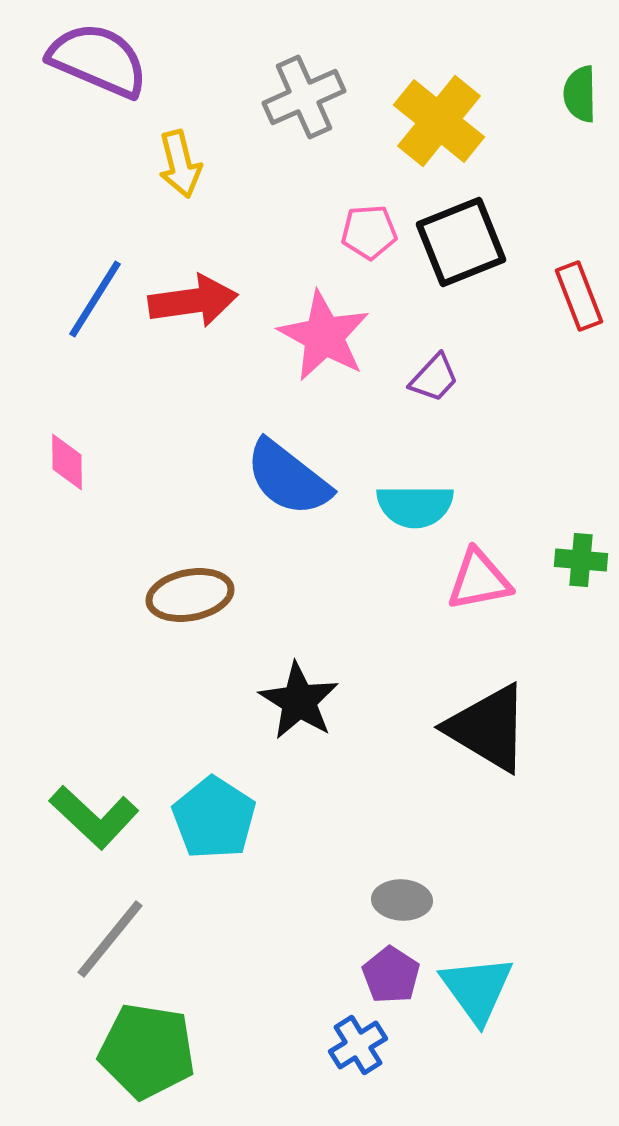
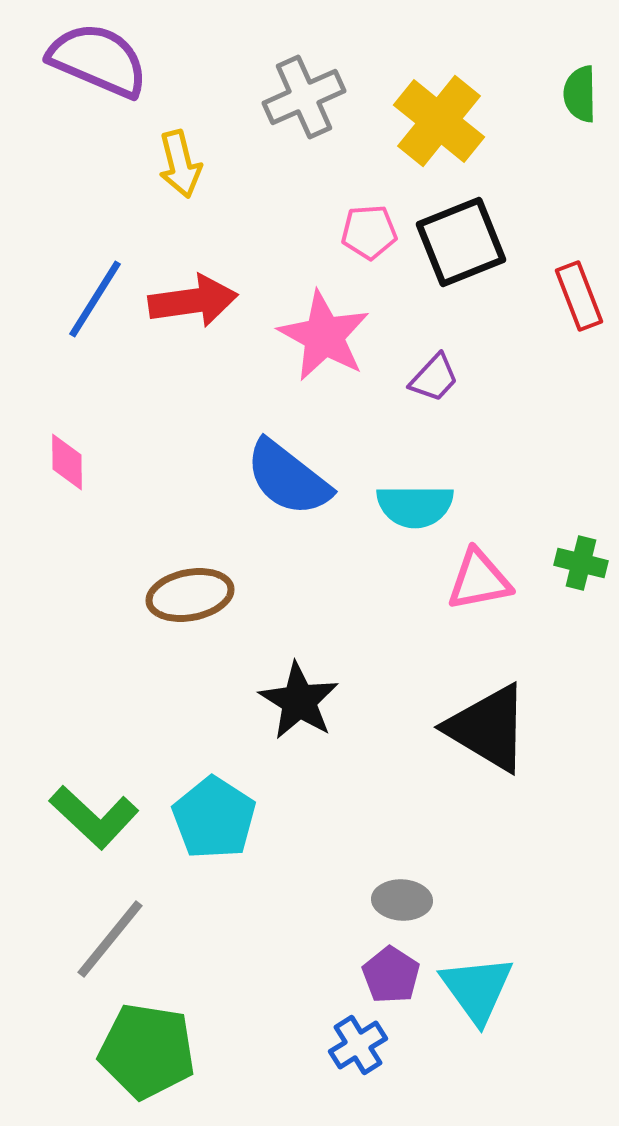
green cross: moved 3 px down; rotated 9 degrees clockwise
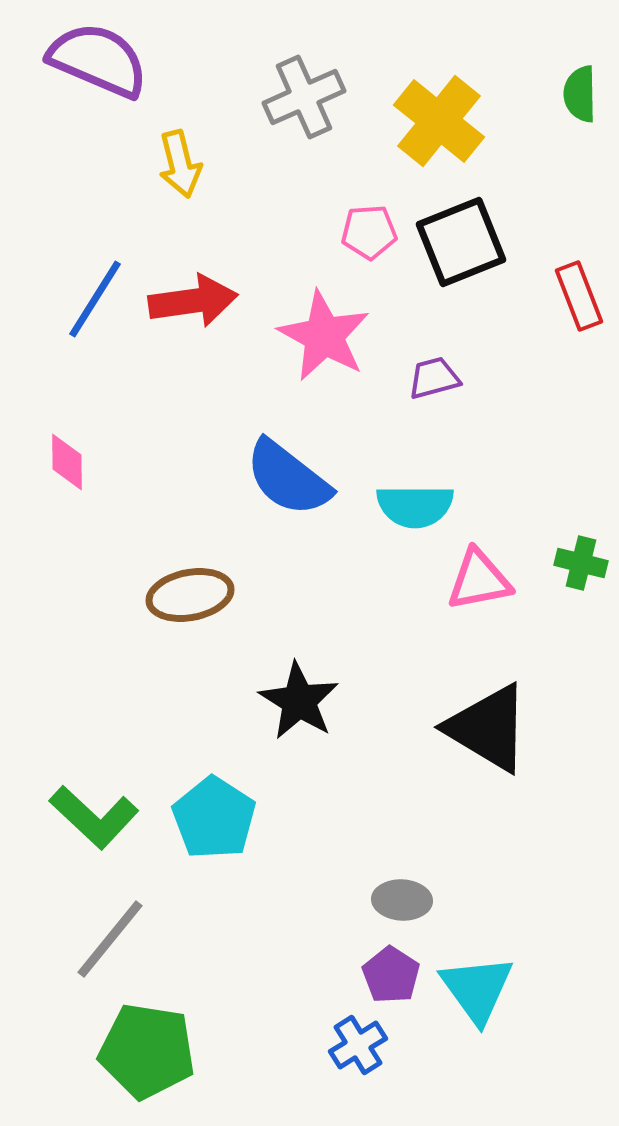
purple trapezoid: rotated 148 degrees counterclockwise
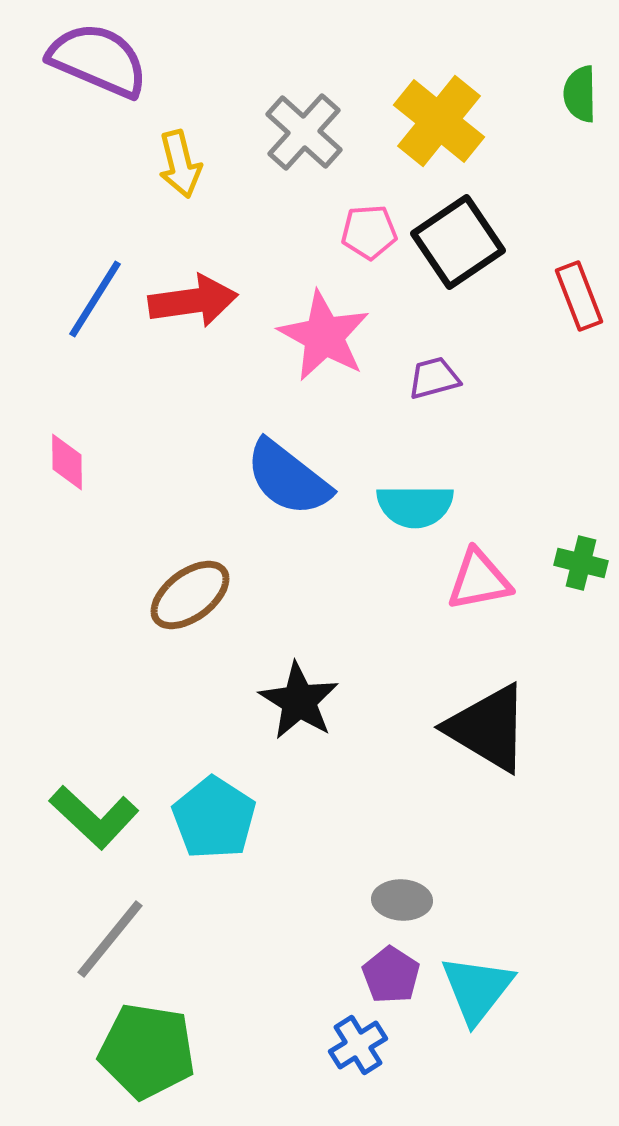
gray cross: moved 35 px down; rotated 24 degrees counterclockwise
black square: moved 3 px left; rotated 12 degrees counterclockwise
brown ellipse: rotated 26 degrees counterclockwise
cyan triangle: rotated 14 degrees clockwise
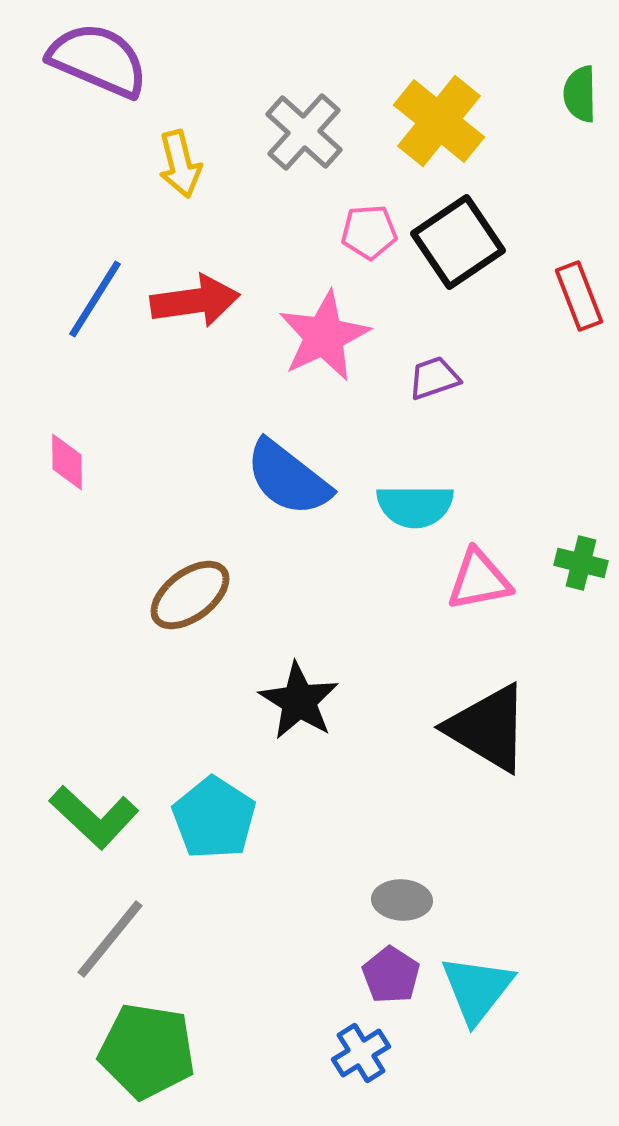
red arrow: moved 2 px right
pink star: rotated 18 degrees clockwise
purple trapezoid: rotated 4 degrees counterclockwise
blue cross: moved 3 px right, 8 px down
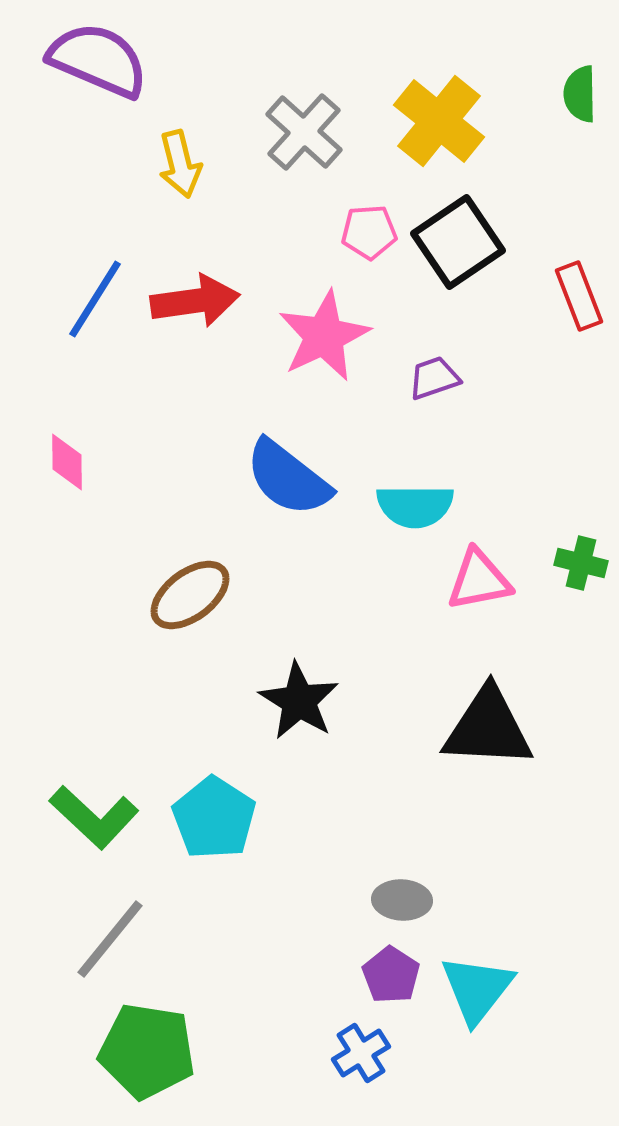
black triangle: rotated 28 degrees counterclockwise
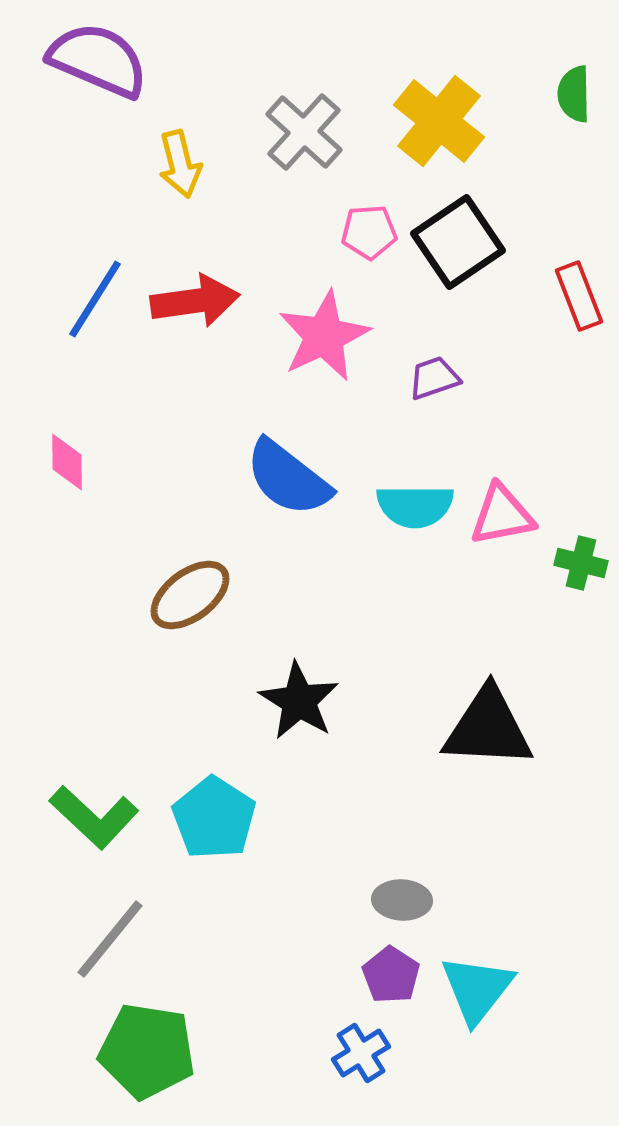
green semicircle: moved 6 px left
pink triangle: moved 23 px right, 65 px up
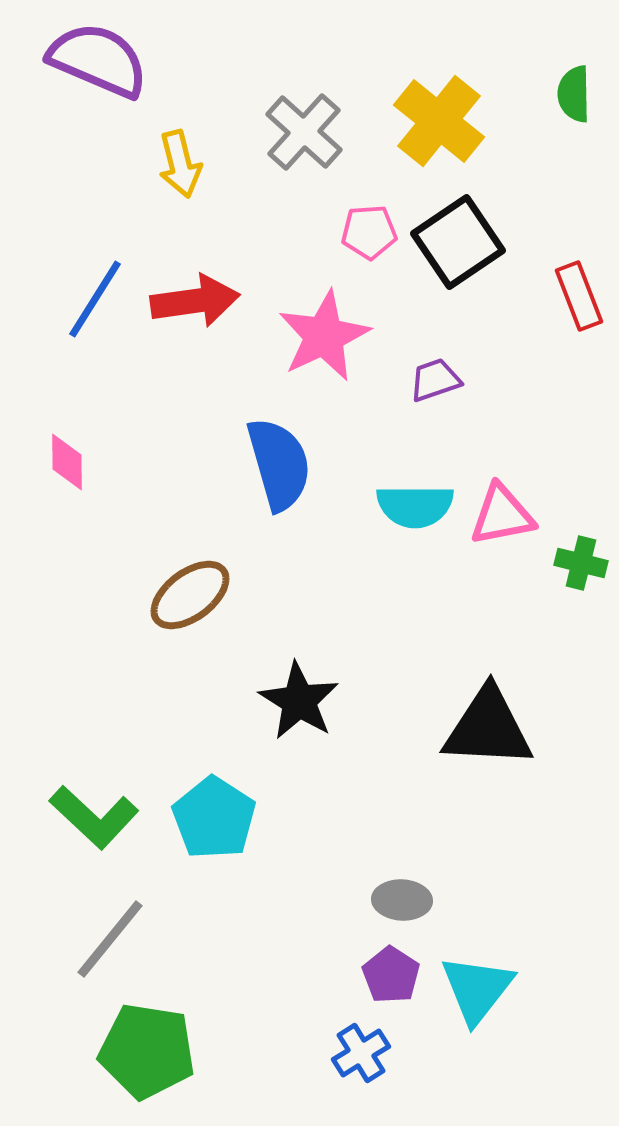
purple trapezoid: moved 1 px right, 2 px down
blue semicircle: moved 9 px left, 14 px up; rotated 144 degrees counterclockwise
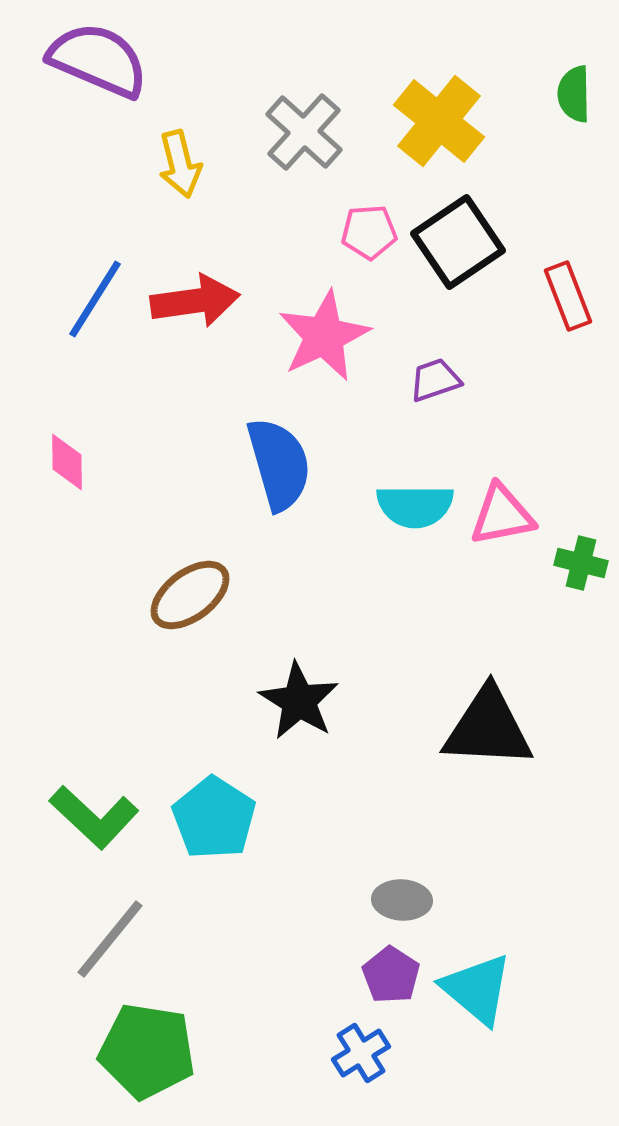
red rectangle: moved 11 px left
cyan triangle: rotated 28 degrees counterclockwise
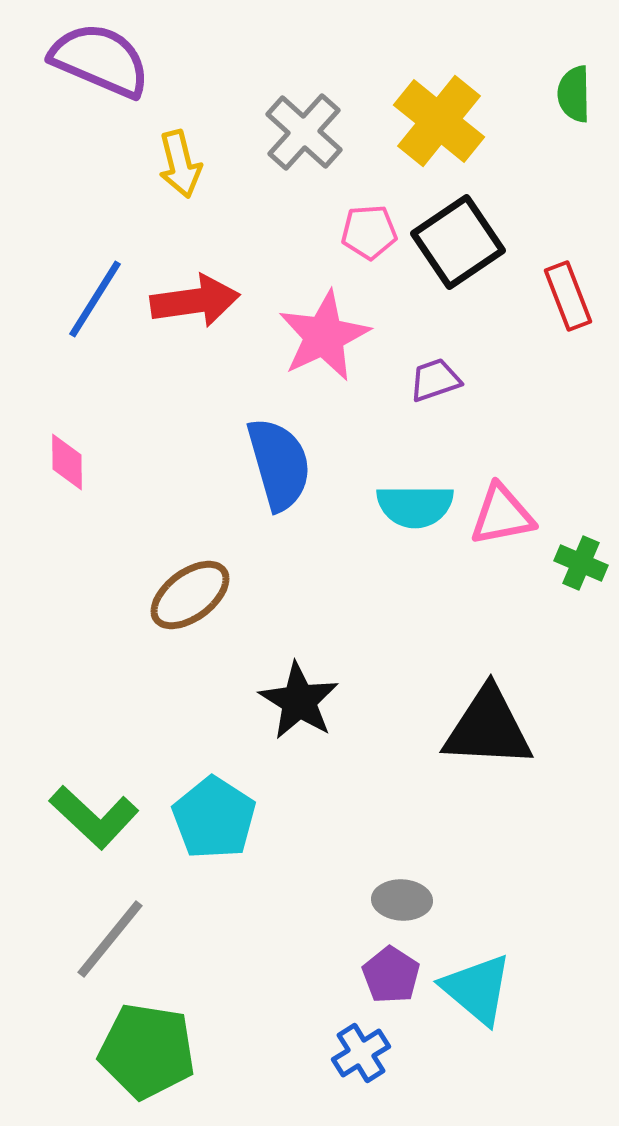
purple semicircle: moved 2 px right
green cross: rotated 9 degrees clockwise
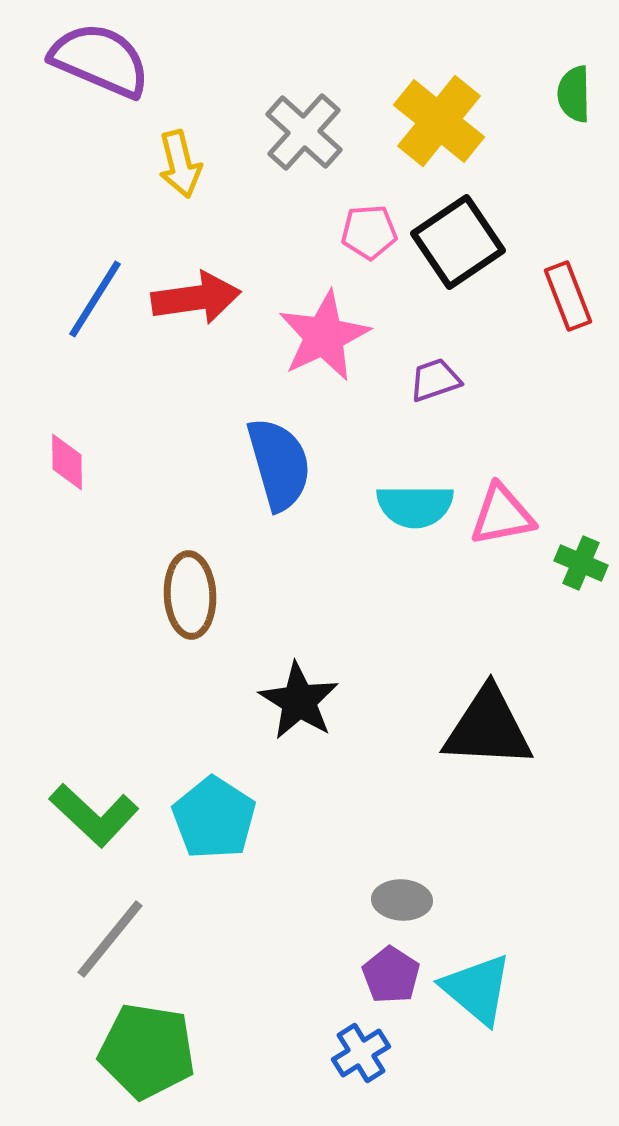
red arrow: moved 1 px right, 3 px up
brown ellipse: rotated 56 degrees counterclockwise
green L-shape: moved 2 px up
